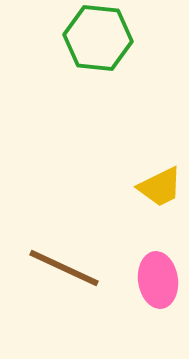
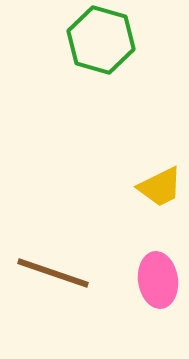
green hexagon: moved 3 px right, 2 px down; rotated 10 degrees clockwise
brown line: moved 11 px left, 5 px down; rotated 6 degrees counterclockwise
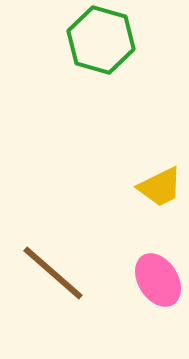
brown line: rotated 22 degrees clockwise
pink ellipse: rotated 24 degrees counterclockwise
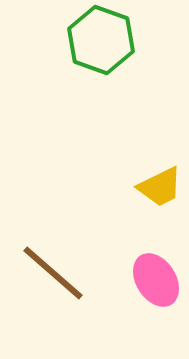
green hexagon: rotated 4 degrees clockwise
pink ellipse: moved 2 px left
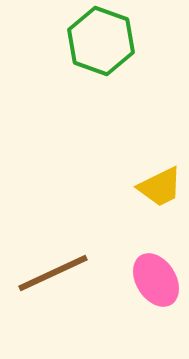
green hexagon: moved 1 px down
brown line: rotated 66 degrees counterclockwise
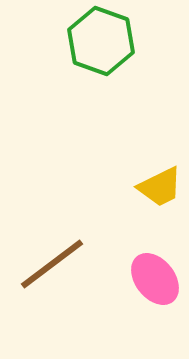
brown line: moved 1 px left, 9 px up; rotated 12 degrees counterclockwise
pink ellipse: moved 1 px left, 1 px up; rotated 6 degrees counterclockwise
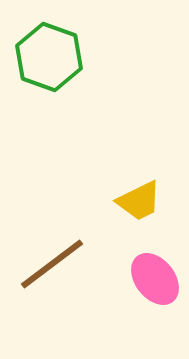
green hexagon: moved 52 px left, 16 px down
yellow trapezoid: moved 21 px left, 14 px down
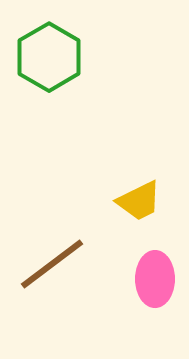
green hexagon: rotated 10 degrees clockwise
pink ellipse: rotated 38 degrees clockwise
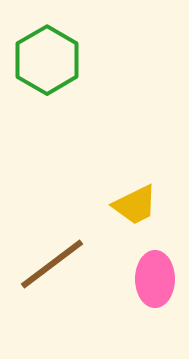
green hexagon: moved 2 px left, 3 px down
yellow trapezoid: moved 4 px left, 4 px down
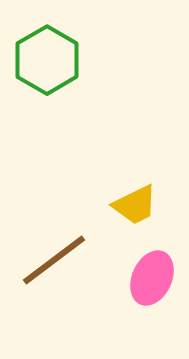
brown line: moved 2 px right, 4 px up
pink ellipse: moved 3 px left, 1 px up; rotated 24 degrees clockwise
